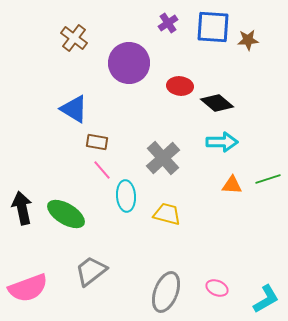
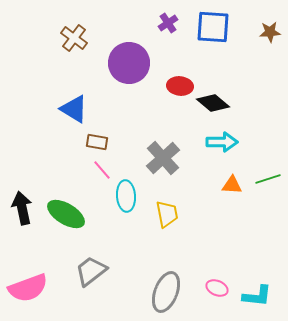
brown star: moved 22 px right, 8 px up
black diamond: moved 4 px left
yellow trapezoid: rotated 64 degrees clockwise
cyan L-shape: moved 9 px left, 3 px up; rotated 36 degrees clockwise
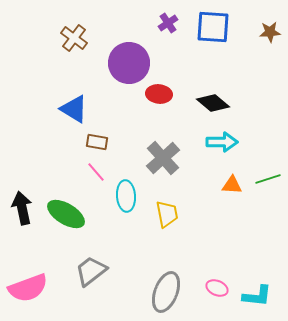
red ellipse: moved 21 px left, 8 px down
pink line: moved 6 px left, 2 px down
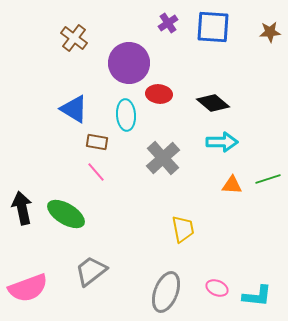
cyan ellipse: moved 81 px up
yellow trapezoid: moved 16 px right, 15 px down
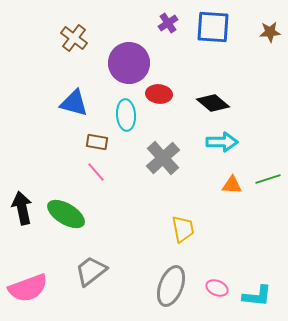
blue triangle: moved 6 px up; rotated 16 degrees counterclockwise
gray ellipse: moved 5 px right, 6 px up
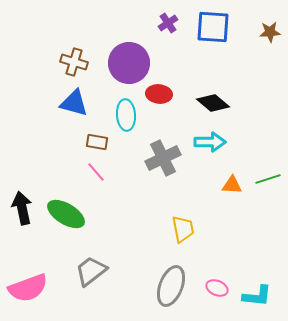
brown cross: moved 24 px down; rotated 20 degrees counterclockwise
cyan arrow: moved 12 px left
gray cross: rotated 16 degrees clockwise
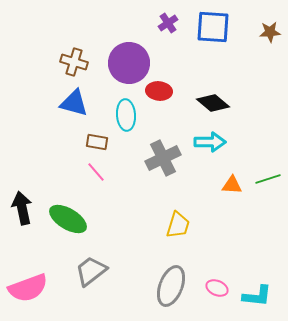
red ellipse: moved 3 px up
green ellipse: moved 2 px right, 5 px down
yellow trapezoid: moved 5 px left, 4 px up; rotated 28 degrees clockwise
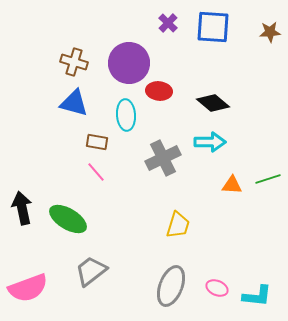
purple cross: rotated 12 degrees counterclockwise
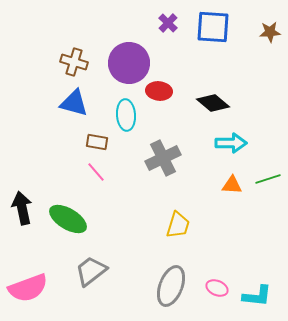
cyan arrow: moved 21 px right, 1 px down
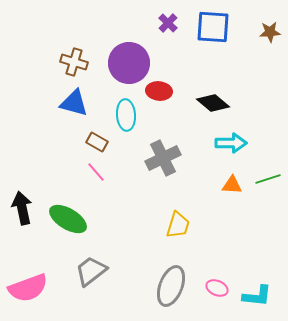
brown rectangle: rotated 20 degrees clockwise
